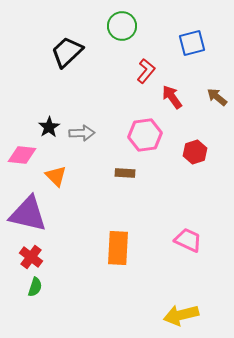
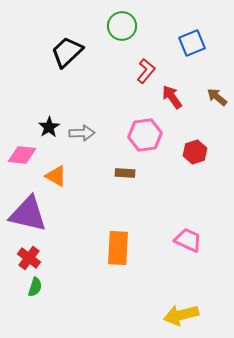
blue square: rotated 8 degrees counterclockwise
orange triangle: rotated 15 degrees counterclockwise
red cross: moved 2 px left, 1 px down
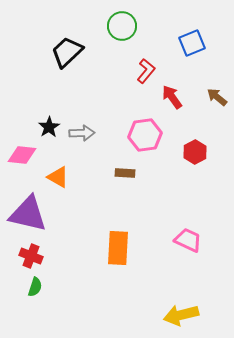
red hexagon: rotated 10 degrees counterclockwise
orange triangle: moved 2 px right, 1 px down
red cross: moved 2 px right, 2 px up; rotated 15 degrees counterclockwise
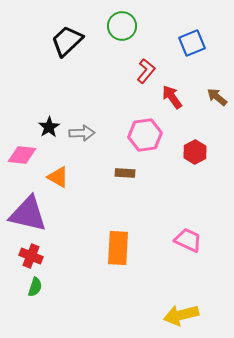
black trapezoid: moved 11 px up
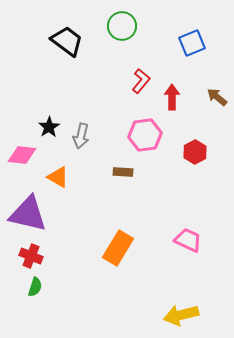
black trapezoid: rotated 80 degrees clockwise
red L-shape: moved 5 px left, 10 px down
red arrow: rotated 35 degrees clockwise
gray arrow: moved 1 px left, 3 px down; rotated 105 degrees clockwise
brown rectangle: moved 2 px left, 1 px up
orange rectangle: rotated 28 degrees clockwise
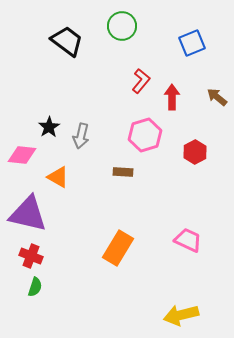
pink hexagon: rotated 8 degrees counterclockwise
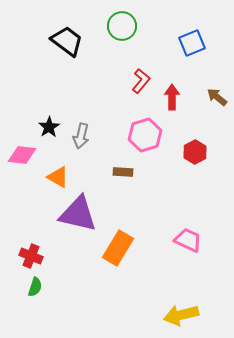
purple triangle: moved 50 px right
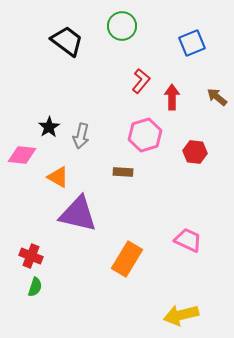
red hexagon: rotated 25 degrees counterclockwise
orange rectangle: moved 9 px right, 11 px down
